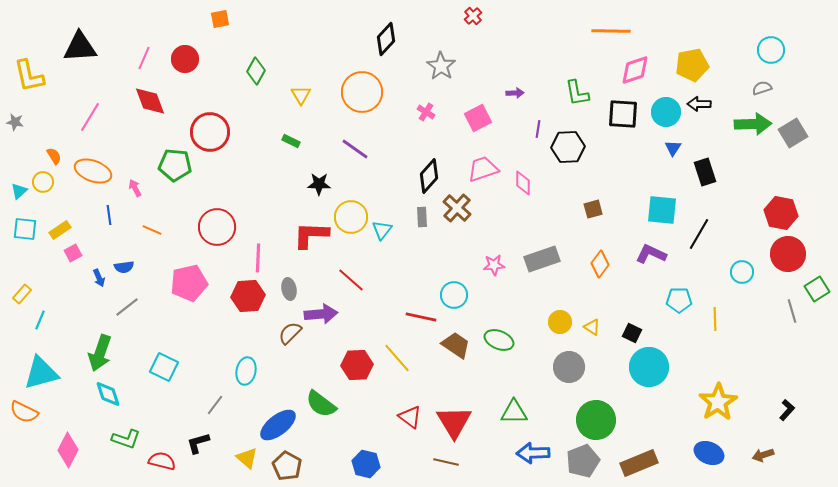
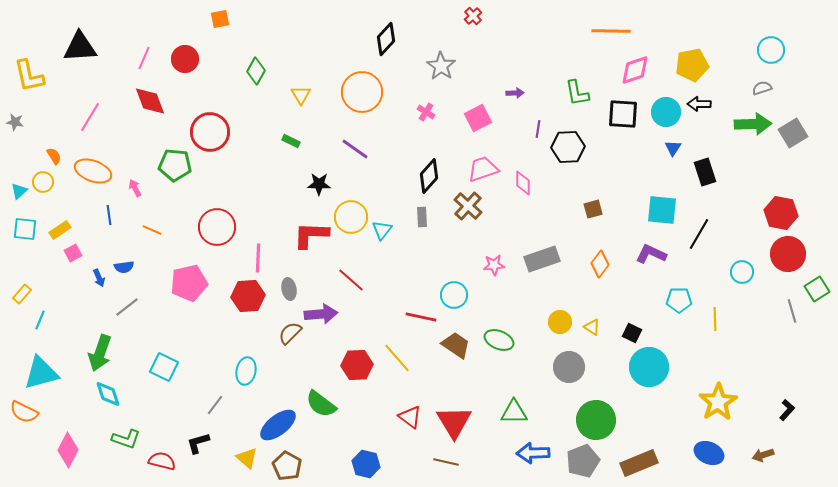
brown cross at (457, 208): moved 11 px right, 2 px up
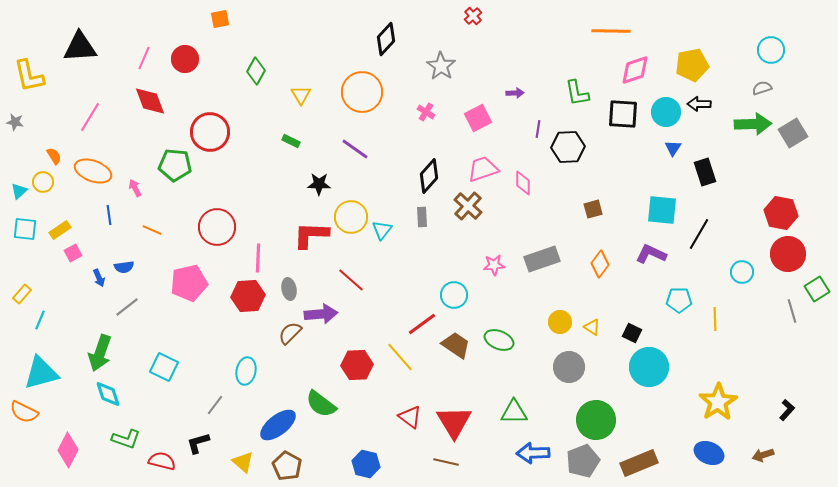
red line at (421, 317): moved 1 px right, 7 px down; rotated 48 degrees counterclockwise
yellow line at (397, 358): moved 3 px right, 1 px up
yellow triangle at (247, 458): moved 4 px left, 4 px down
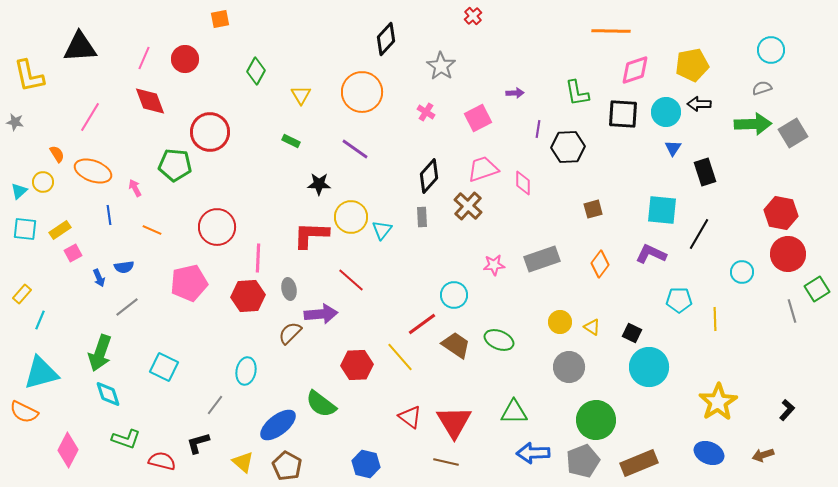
orange semicircle at (54, 156): moved 3 px right, 2 px up
